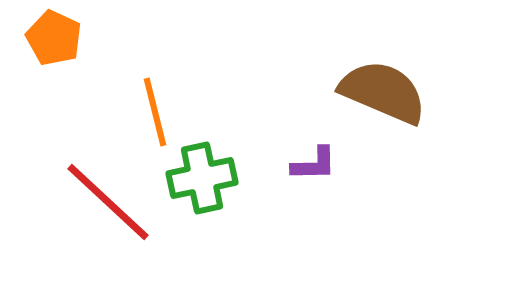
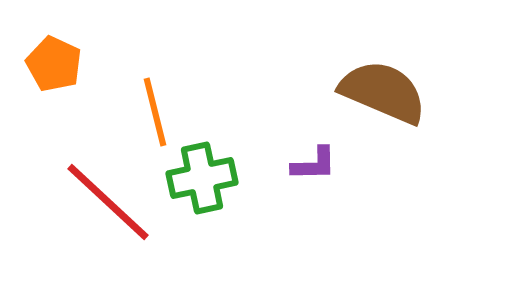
orange pentagon: moved 26 px down
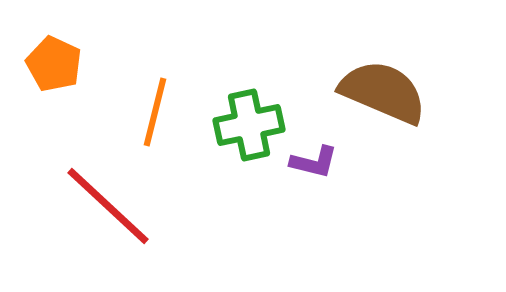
orange line: rotated 28 degrees clockwise
purple L-shape: moved 2 px up; rotated 15 degrees clockwise
green cross: moved 47 px right, 53 px up
red line: moved 4 px down
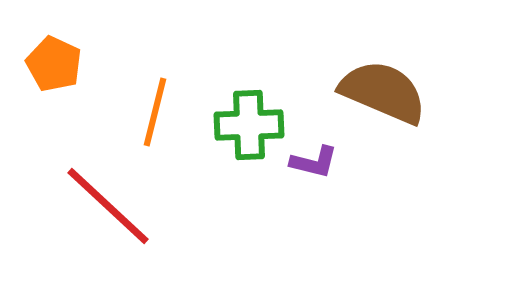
green cross: rotated 10 degrees clockwise
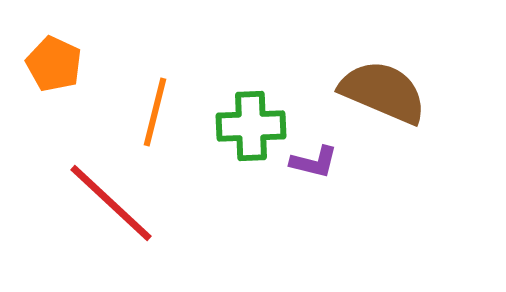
green cross: moved 2 px right, 1 px down
red line: moved 3 px right, 3 px up
